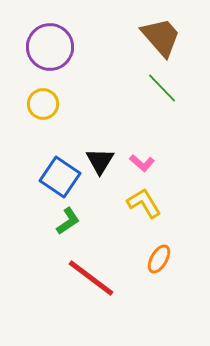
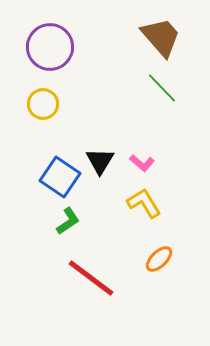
orange ellipse: rotated 16 degrees clockwise
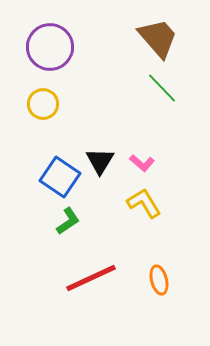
brown trapezoid: moved 3 px left, 1 px down
orange ellipse: moved 21 px down; rotated 60 degrees counterclockwise
red line: rotated 62 degrees counterclockwise
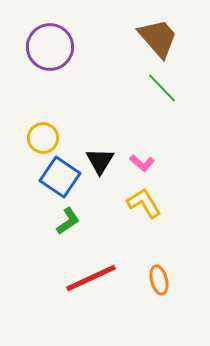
yellow circle: moved 34 px down
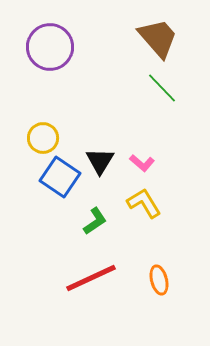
green L-shape: moved 27 px right
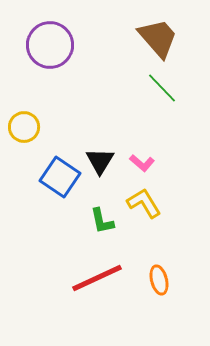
purple circle: moved 2 px up
yellow circle: moved 19 px left, 11 px up
green L-shape: moved 7 px right; rotated 112 degrees clockwise
red line: moved 6 px right
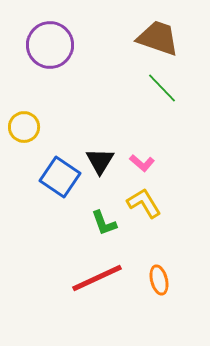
brown trapezoid: rotated 30 degrees counterclockwise
green L-shape: moved 2 px right, 2 px down; rotated 8 degrees counterclockwise
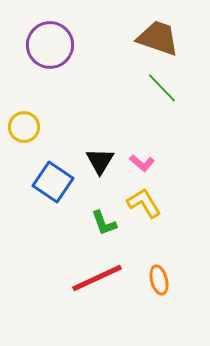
blue square: moved 7 px left, 5 px down
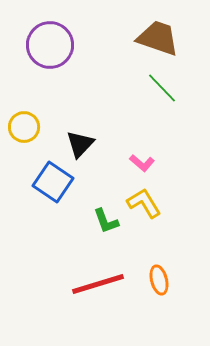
black triangle: moved 20 px left, 17 px up; rotated 12 degrees clockwise
green L-shape: moved 2 px right, 2 px up
red line: moved 1 px right, 6 px down; rotated 8 degrees clockwise
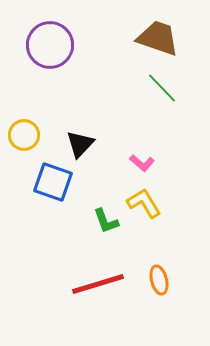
yellow circle: moved 8 px down
blue square: rotated 15 degrees counterclockwise
